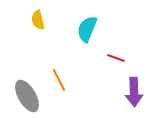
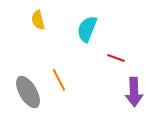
gray ellipse: moved 1 px right, 4 px up
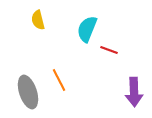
red line: moved 7 px left, 8 px up
gray ellipse: rotated 12 degrees clockwise
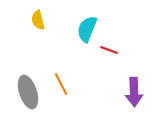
orange line: moved 2 px right, 4 px down
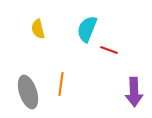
yellow semicircle: moved 9 px down
orange line: rotated 35 degrees clockwise
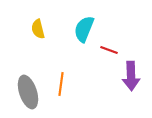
cyan semicircle: moved 3 px left
purple arrow: moved 3 px left, 16 px up
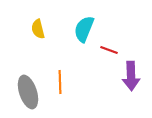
orange line: moved 1 px left, 2 px up; rotated 10 degrees counterclockwise
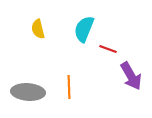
red line: moved 1 px left, 1 px up
purple arrow: rotated 28 degrees counterclockwise
orange line: moved 9 px right, 5 px down
gray ellipse: rotated 68 degrees counterclockwise
